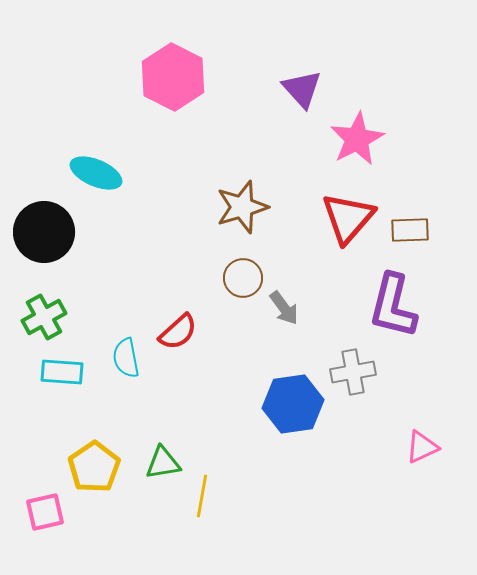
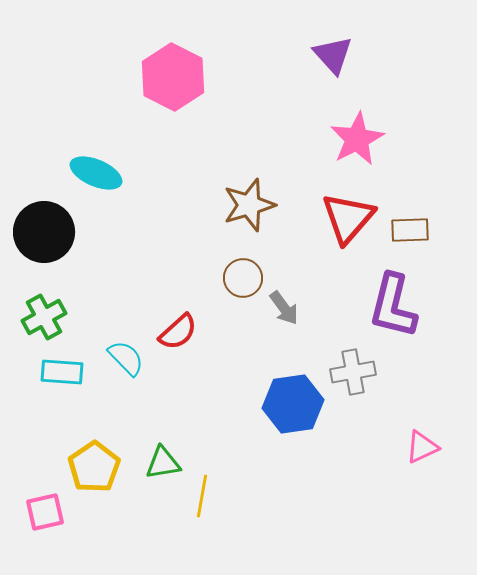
purple triangle: moved 31 px right, 34 px up
brown star: moved 7 px right, 2 px up
cyan semicircle: rotated 147 degrees clockwise
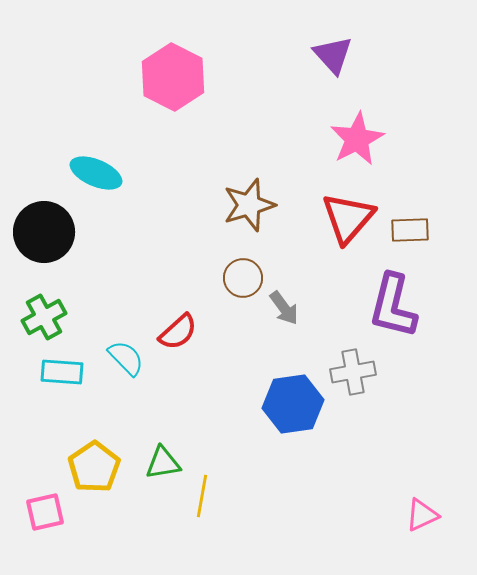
pink triangle: moved 68 px down
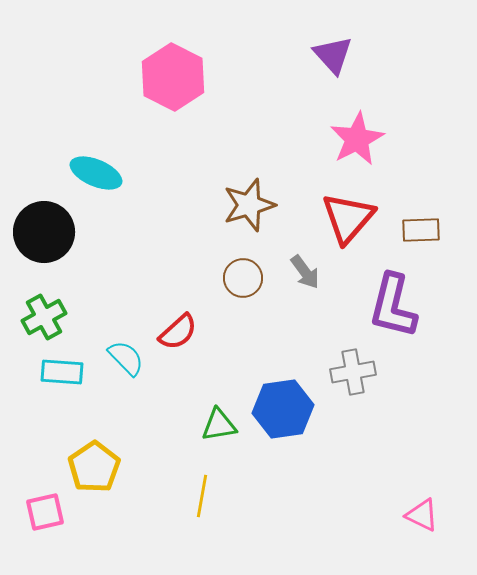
brown rectangle: moved 11 px right
gray arrow: moved 21 px right, 36 px up
blue hexagon: moved 10 px left, 5 px down
green triangle: moved 56 px right, 38 px up
pink triangle: rotated 51 degrees clockwise
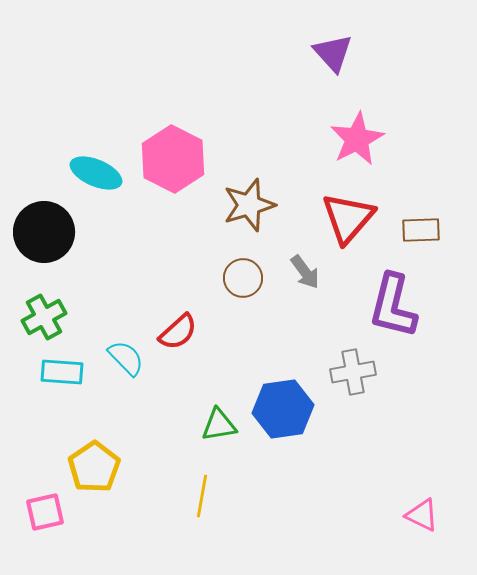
purple triangle: moved 2 px up
pink hexagon: moved 82 px down
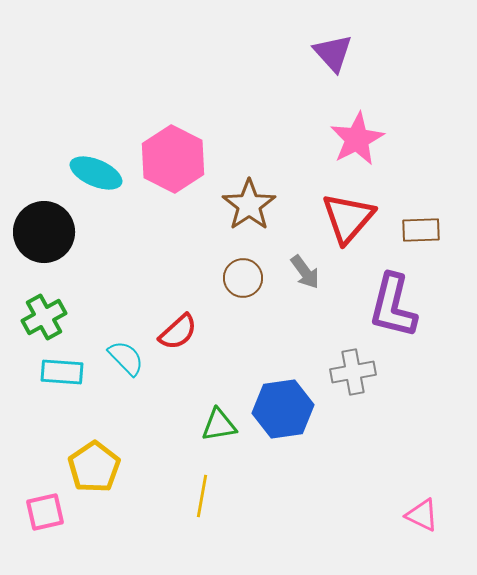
brown star: rotated 18 degrees counterclockwise
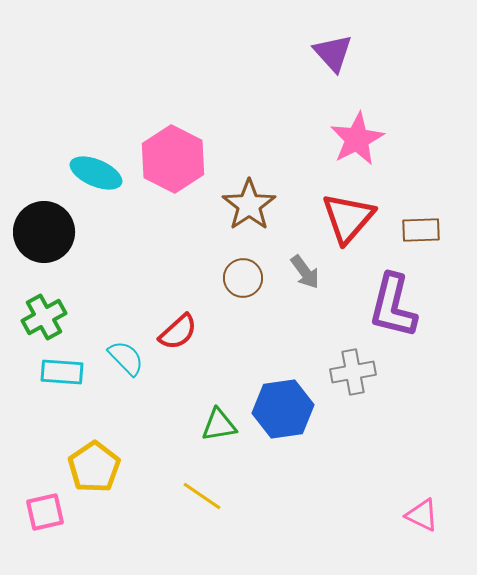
yellow line: rotated 66 degrees counterclockwise
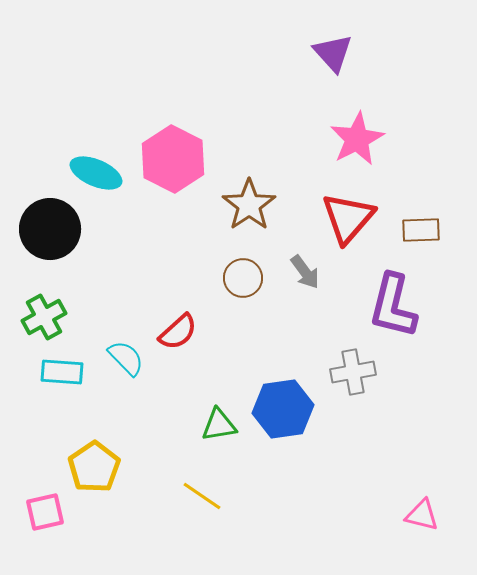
black circle: moved 6 px right, 3 px up
pink triangle: rotated 12 degrees counterclockwise
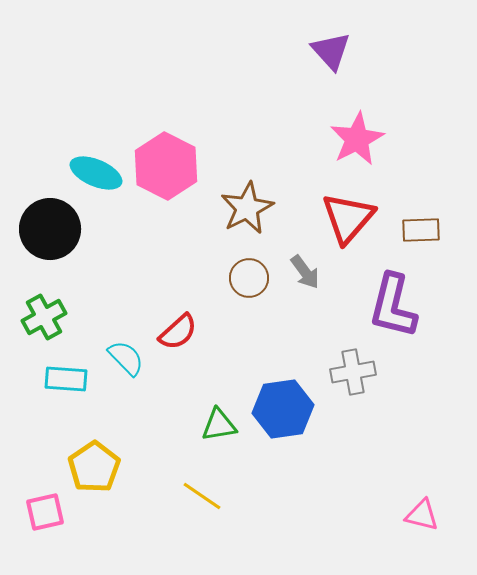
purple triangle: moved 2 px left, 2 px up
pink hexagon: moved 7 px left, 7 px down
brown star: moved 2 px left, 3 px down; rotated 8 degrees clockwise
brown circle: moved 6 px right
cyan rectangle: moved 4 px right, 7 px down
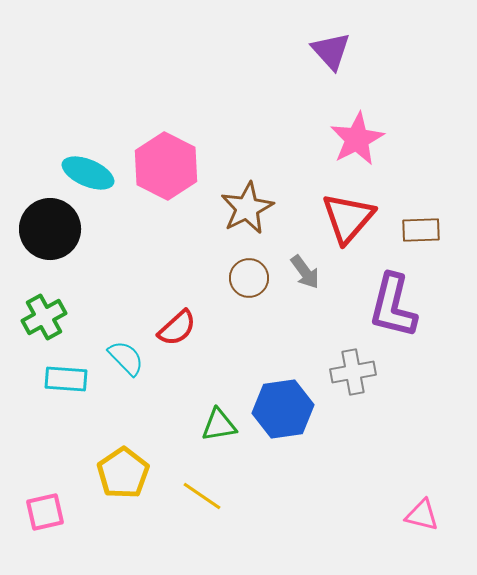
cyan ellipse: moved 8 px left
red semicircle: moved 1 px left, 4 px up
yellow pentagon: moved 29 px right, 6 px down
